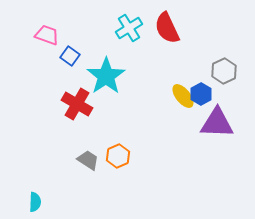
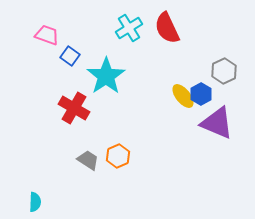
red cross: moved 3 px left, 4 px down
purple triangle: rotated 21 degrees clockwise
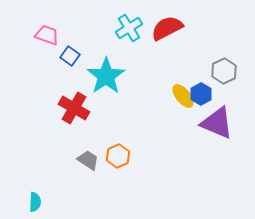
red semicircle: rotated 88 degrees clockwise
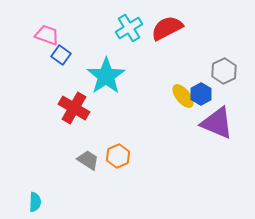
blue square: moved 9 px left, 1 px up
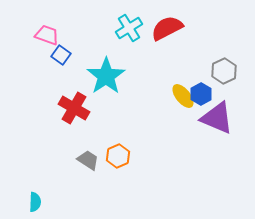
purple triangle: moved 5 px up
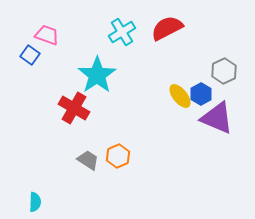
cyan cross: moved 7 px left, 4 px down
blue square: moved 31 px left
cyan star: moved 9 px left, 1 px up
yellow ellipse: moved 3 px left
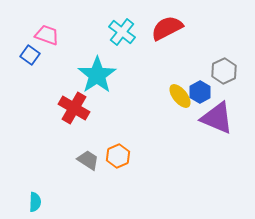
cyan cross: rotated 20 degrees counterclockwise
blue hexagon: moved 1 px left, 2 px up
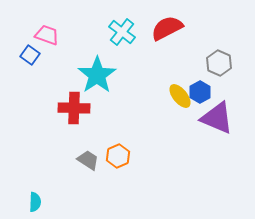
gray hexagon: moved 5 px left, 8 px up; rotated 10 degrees counterclockwise
red cross: rotated 28 degrees counterclockwise
